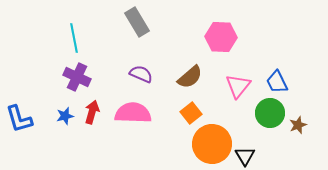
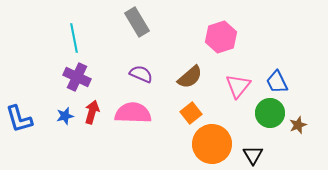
pink hexagon: rotated 20 degrees counterclockwise
black triangle: moved 8 px right, 1 px up
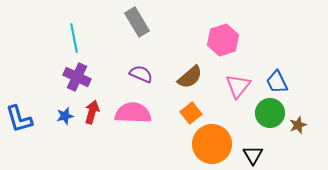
pink hexagon: moved 2 px right, 3 px down
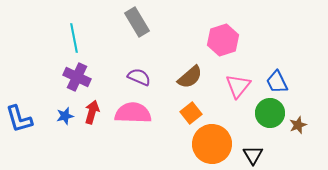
purple semicircle: moved 2 px left, 3 px down
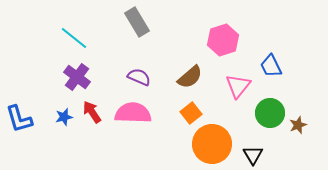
cyan line: rotated 40 degrees counterclockwise
purple cross: rotated 12 degrees clockwise
blue trapezoid: moved 6 px left, 16 px up
red arrow: rotated 50 degrees counterclockwise
blue star: moved 1 px left, 1 px down
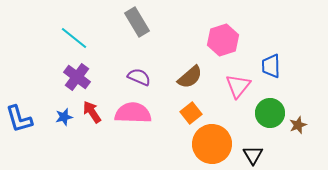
blue trapezoid: rotated 25 degrees clockwise
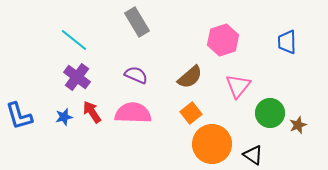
cyan line: moved 2 px down
blue trapezoid: moved 16 px right, 24 px up
purple semicircle: moved 3 px left, 2 px up
blue L-shape: moved 3 px up
black triangle: rotated 25 degrees counterclockwise
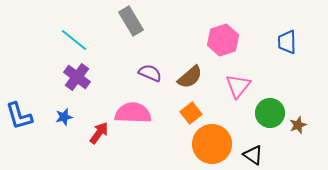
gray rectangle: moved 6 px left, 1 px up
purple semicircle: moved 14 px right, 2 px up
red arrow: moved 7 px right, 21 px down; rotated 70 degrees clockwise
